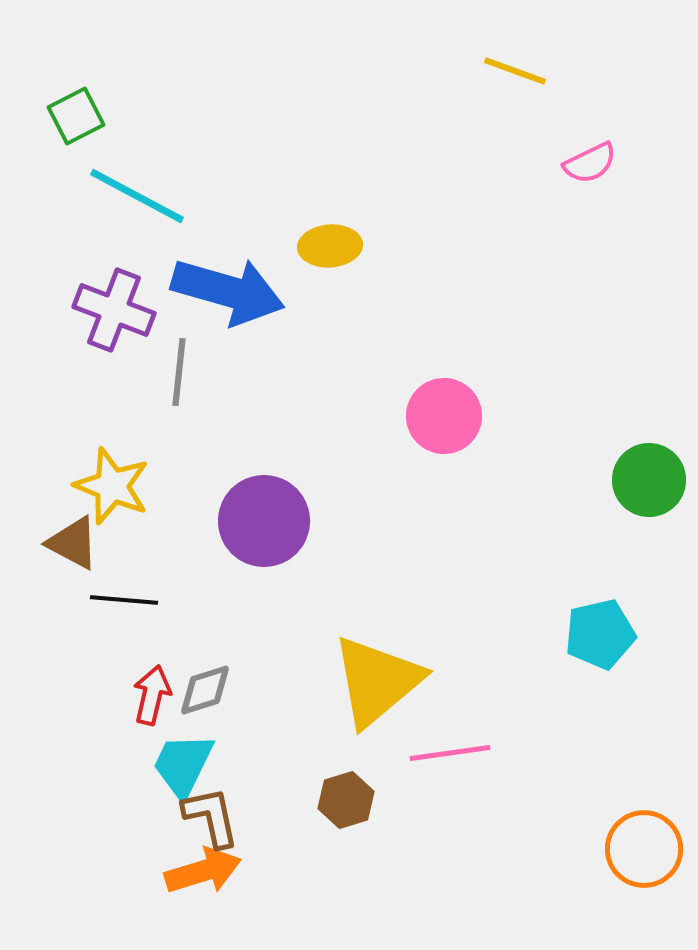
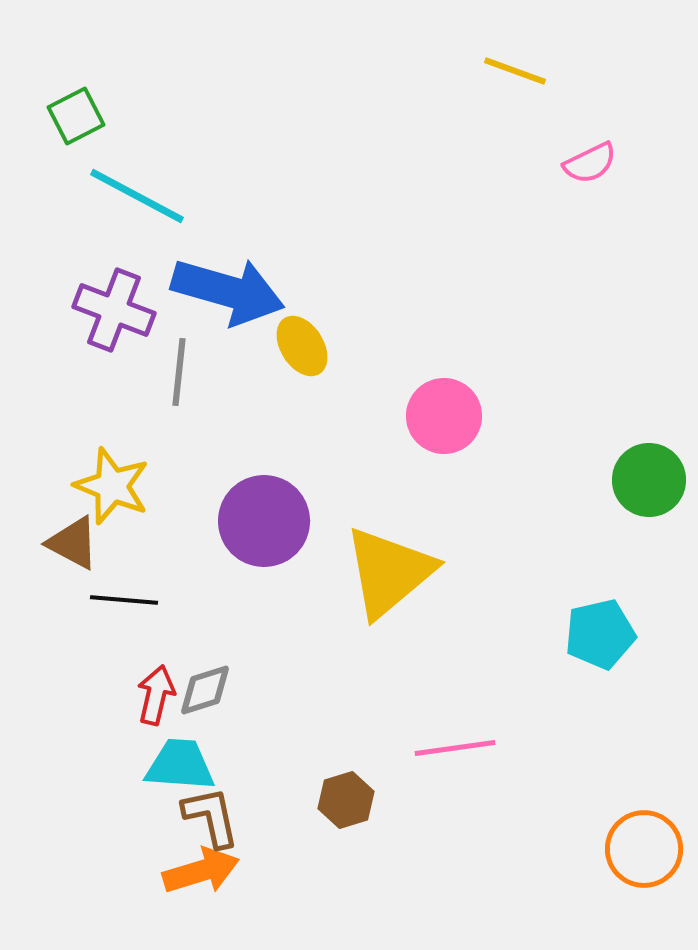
yellow ellipse: moved 28 px left, 100 px down; rotated 62 degrees clockwise
yellow triangle: moved 12 px right, 109 px up
red arrow: moved 4 px right
pink line: moved 5 px right, 5 px up
cyan trapezoid: moved 3 px left; rotated 68 degrees clockwise
orange arrow: moved 2 px left
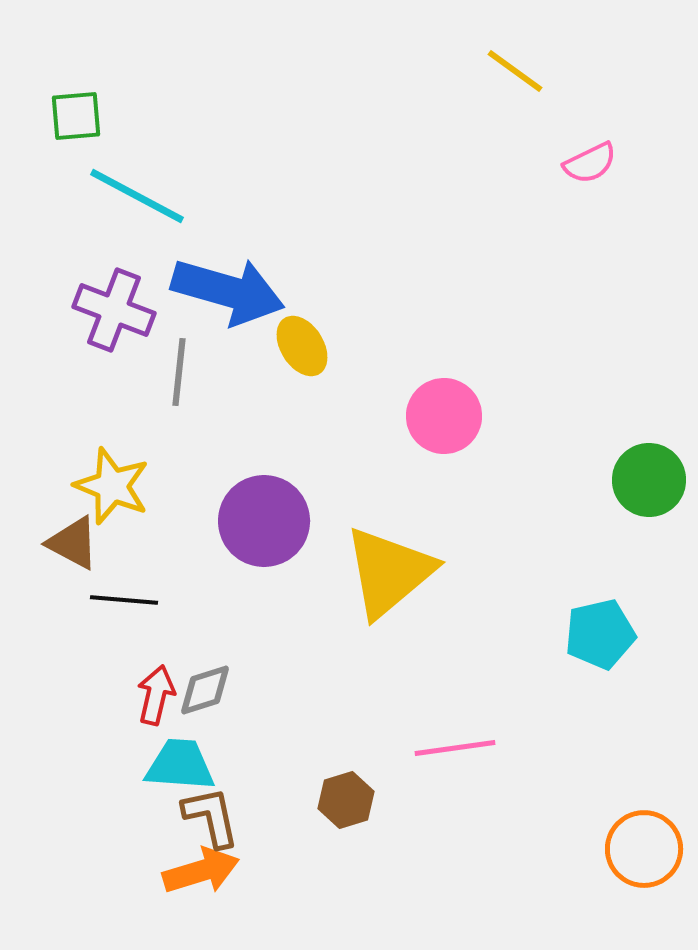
yellow line: rotated 16 degrees clockwise
green square: rotated 22 degrees clockwise
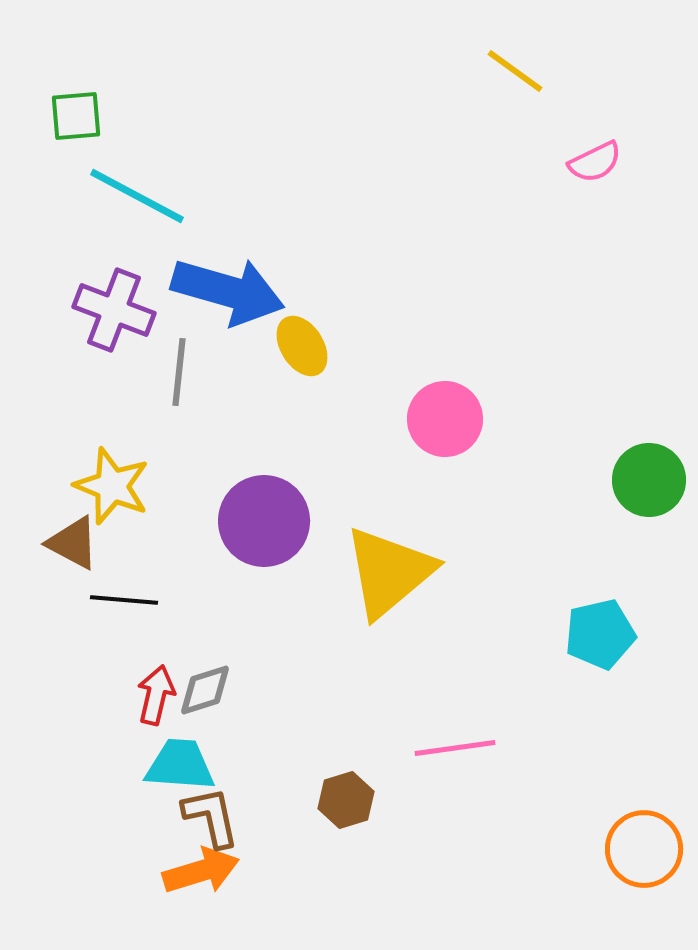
pink semicircle: moved 5 px right, 1 px up
pink circle: moved 1 px right, 3 px down
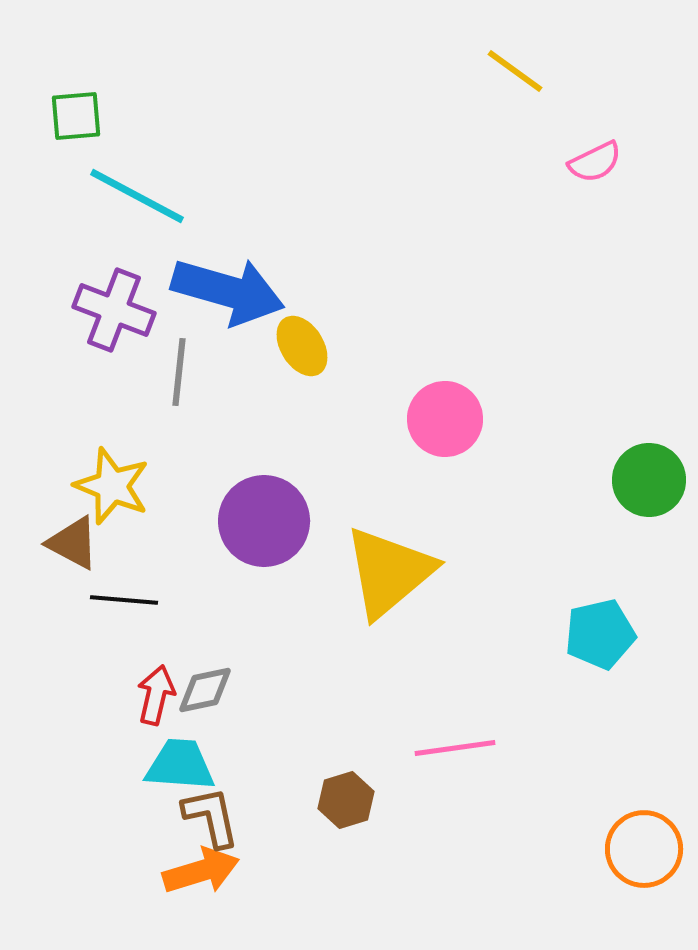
gray diamond: rotated 6 degrees clockwise
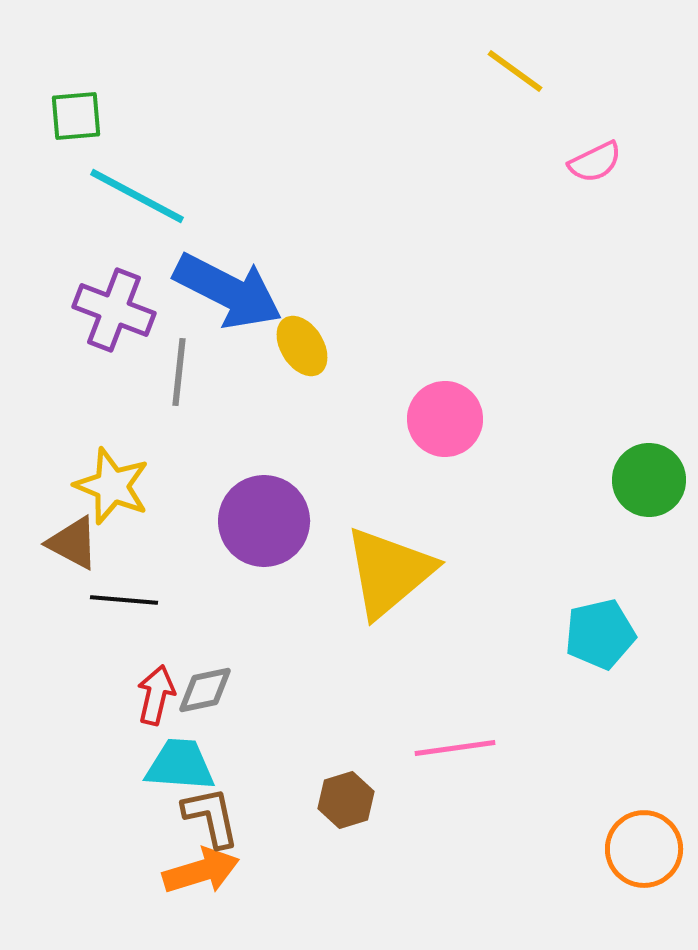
blue arrow: rotated 11 degrees clockwise
